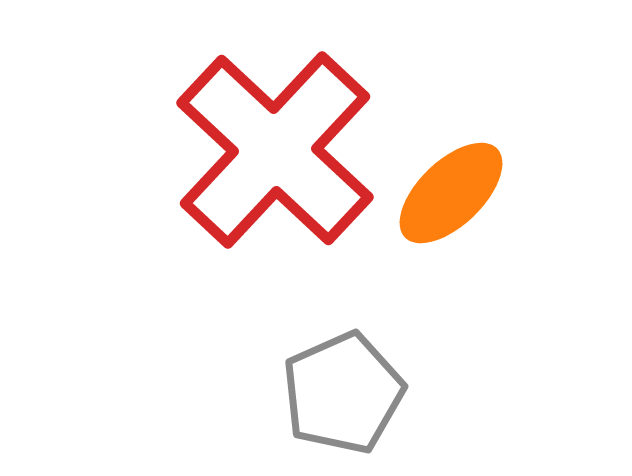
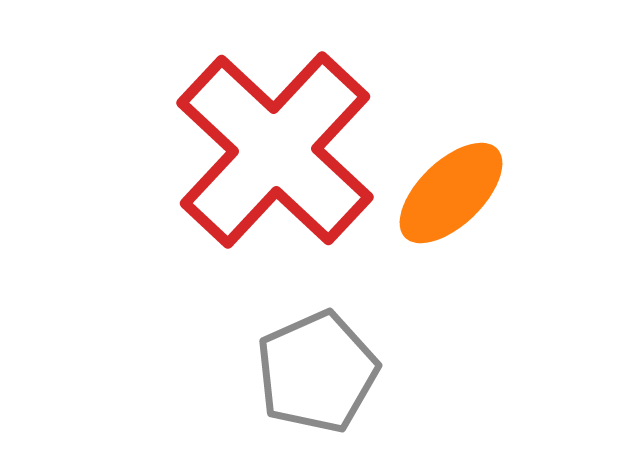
gray pentagon: moved 26 px left, 21 px up
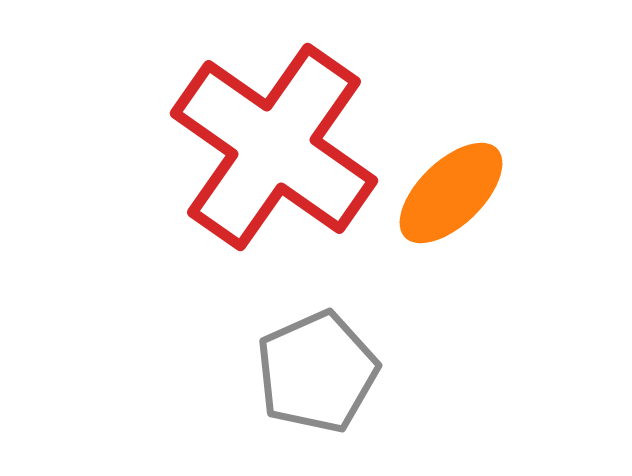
red cross: moved 1 px left, 3 px up; rotated 8 degrees counterclockwise
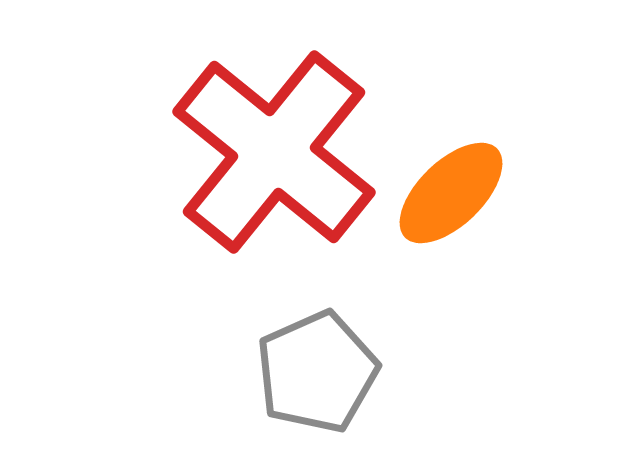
red cross: moved 5 px down; rotated 4 degrees clockwise
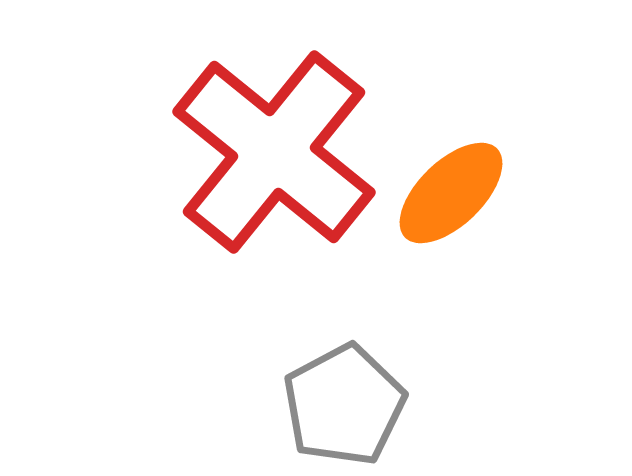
gray pentagon: moved 27 px right, 33 px down; rotated 4 degrees counterclockwise
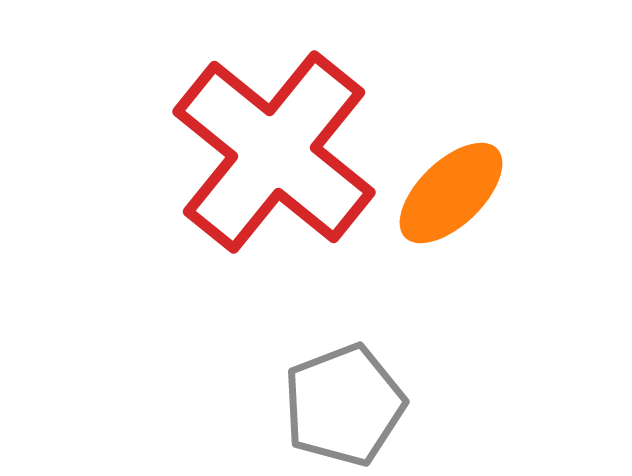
gray pentagon: rotated 7 degrees clockwise
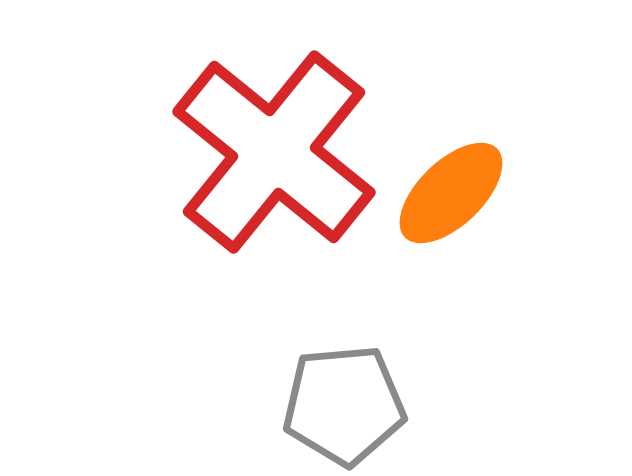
gray pentagon: rotated 16 degrees clockwise
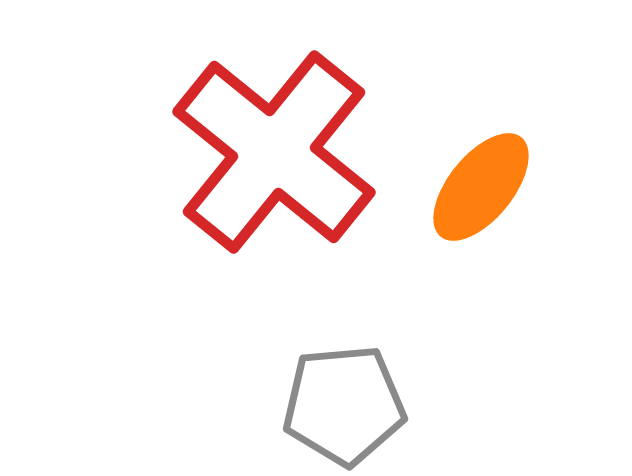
orange ellipse: moved 30 px right, 6 px up; rotated 7 degrees counterclockwise
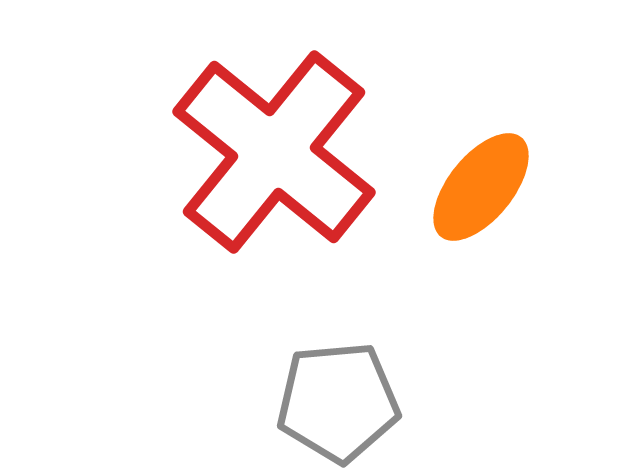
gray pentagon: moved 6 px left, 3 px up
